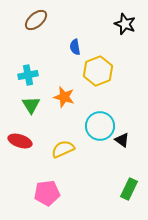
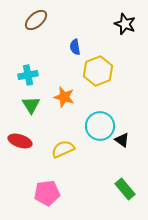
green rectangle: moved 4 px left; rotated 65 degrees counterclockwise
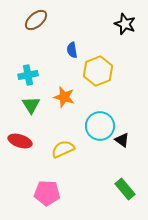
blue semicircle: moved 3 px left, 3 px down
pink pentagon: rotated 10 degrees clockwise
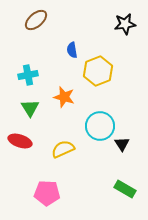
black star: rotated 30 degrees counterclockwise
green triangle: moved 1 px left, 3 px down
black triangle: moved 4 px down; rotated 21 degrees clockwise
green rectangle: rotated 20 degrees counterclockwise
